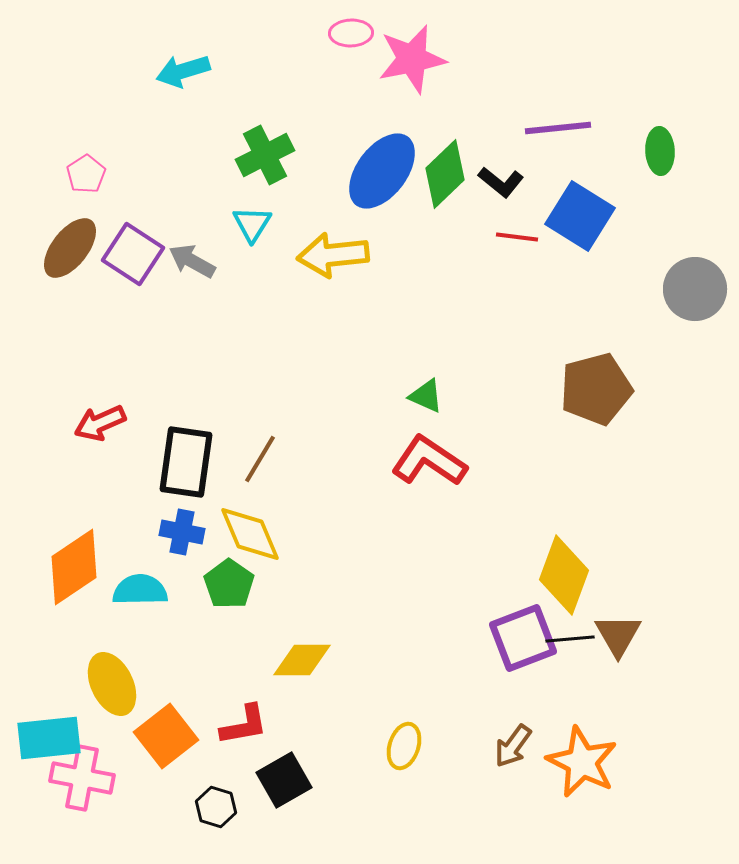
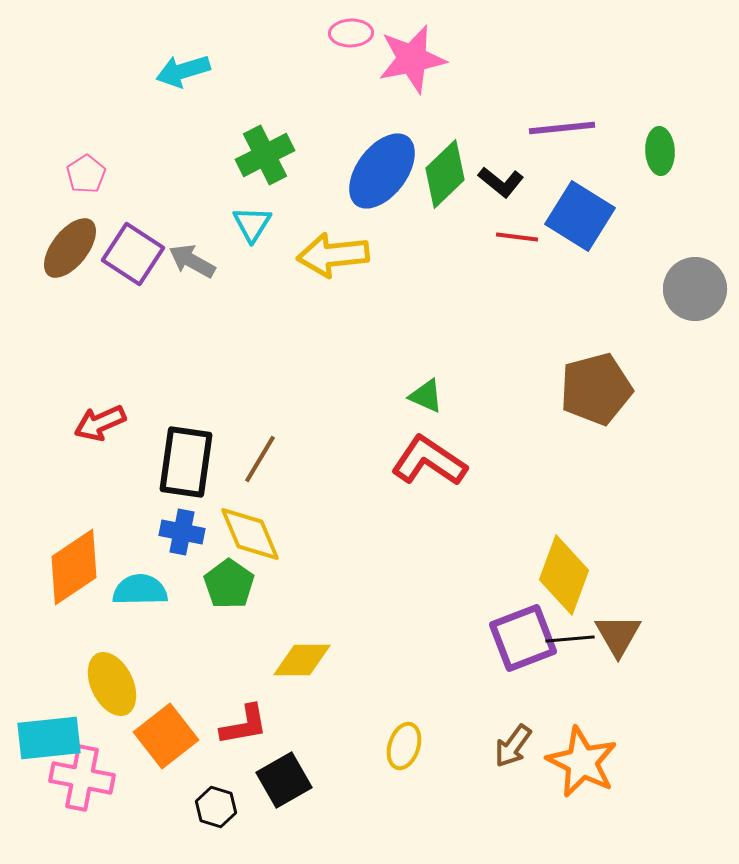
purple line at (558, 128): moved 4 px right
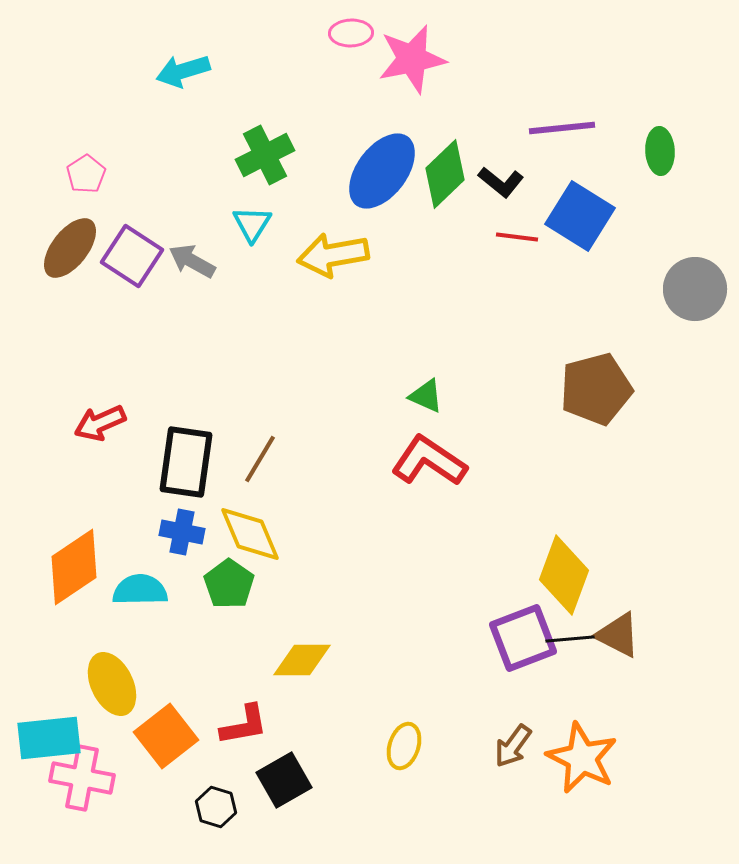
purple square at (133, 254): moved 1 px left, 2 px down
yellow arrow at (333, 255): rotated 4 degrees counterclockwise
brown triangle at (618, 635): rotated 33 degrees counterclockwise
orange star at (582, 762): moved 4 px up
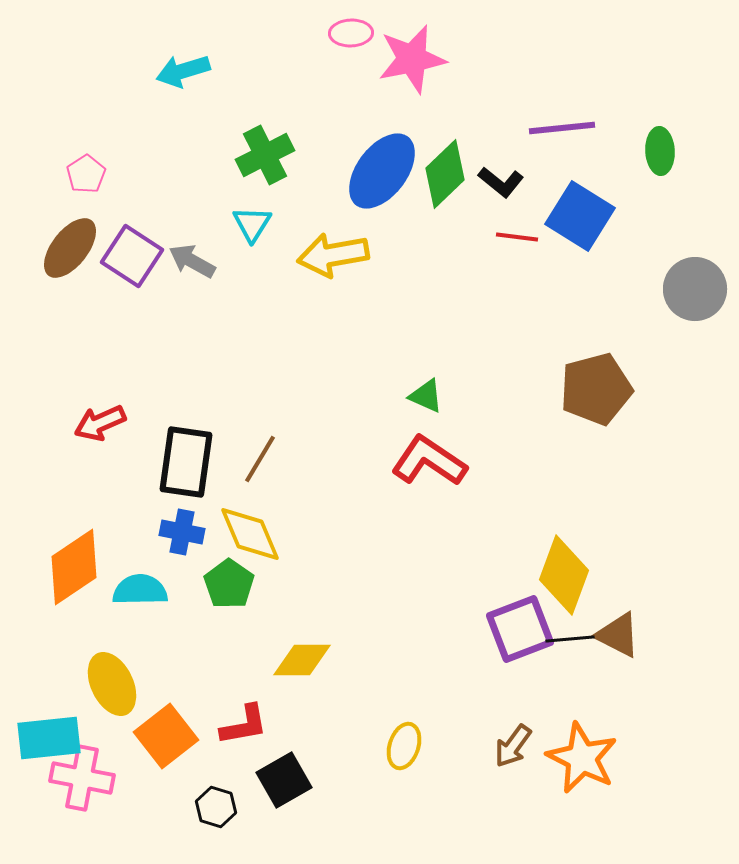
purple square at (523, 638): moved 3 px left, 9 px up
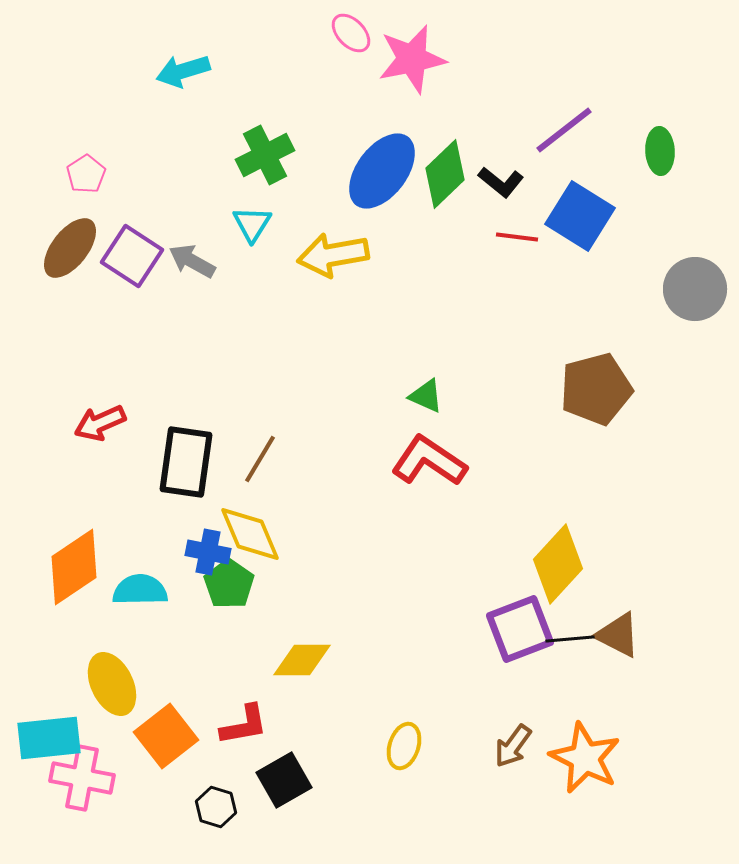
pink ellipse at (351, 33): rotated 48 degrees clockwise
purple line at (562, 128): moved 2 px right, 2 px down; rotated 32 degrees counterclockwise
blue cross at (182, 532): moved 26 px right, 20 px down
yellow diamond at (564, 575): moved 6 px left, 11 px up; rotated 22 degrees clockwise
orange star at (582, 758): moved 3 px right
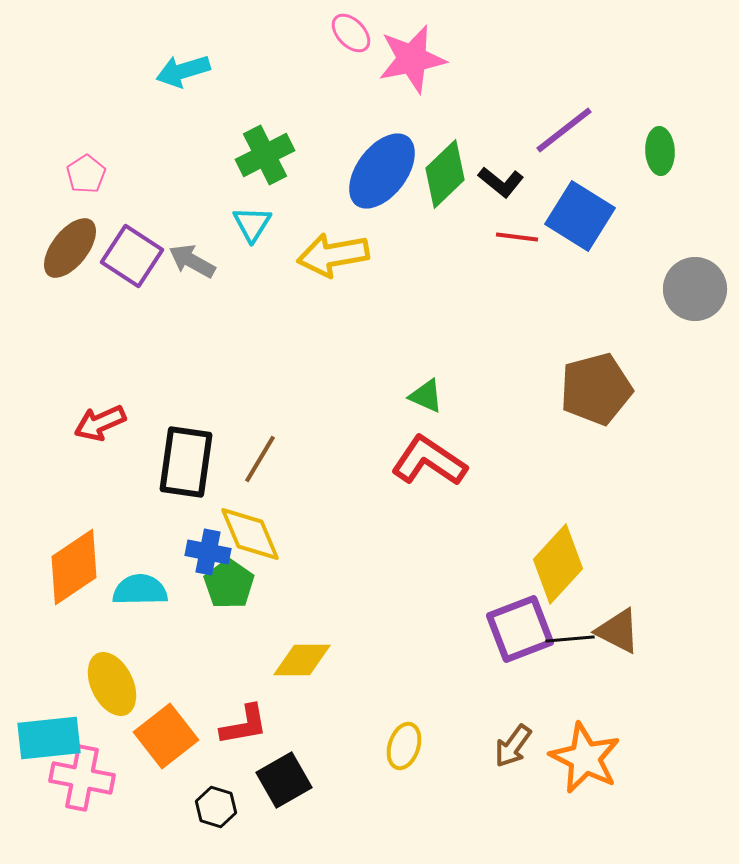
brown triangle at (618, 635): moved 4 px up
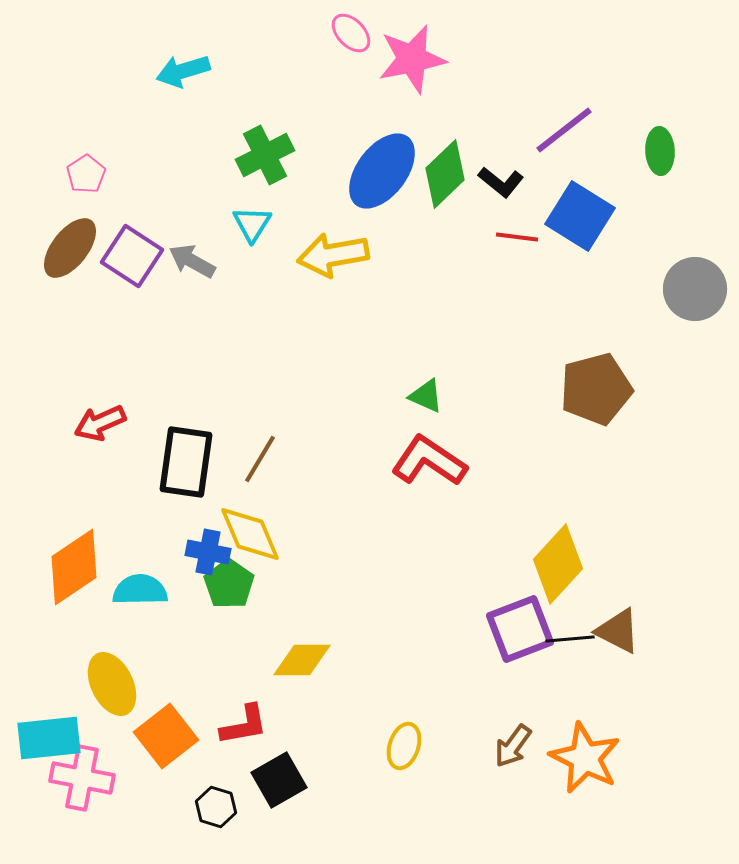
black square at (284, 780): moved 5 px left
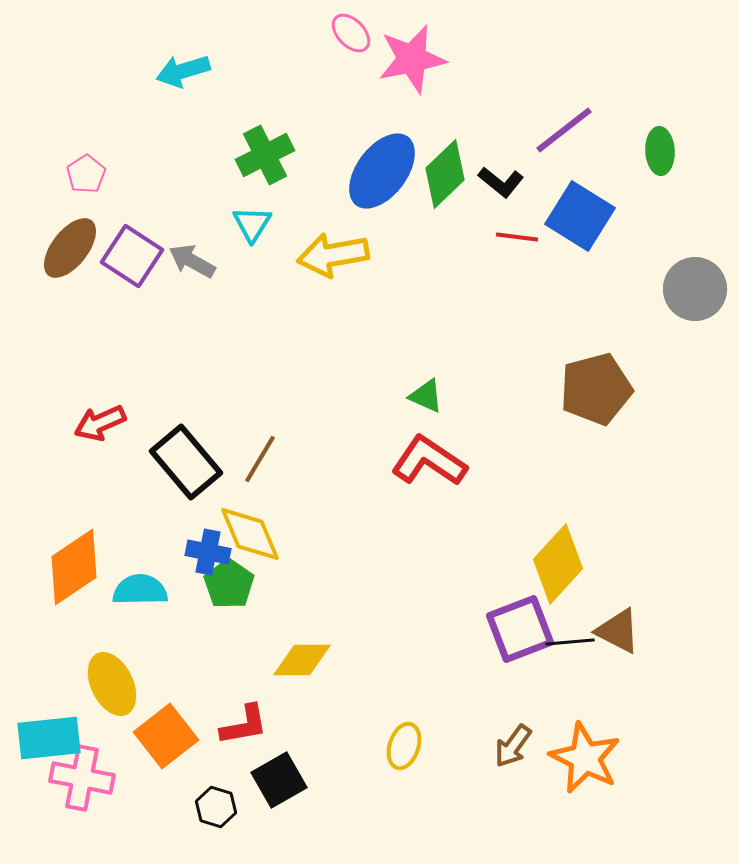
black rectangle at (186, 462): rotated 48 degrees counterclockwise
black line at (570, 639): moved 3 px down
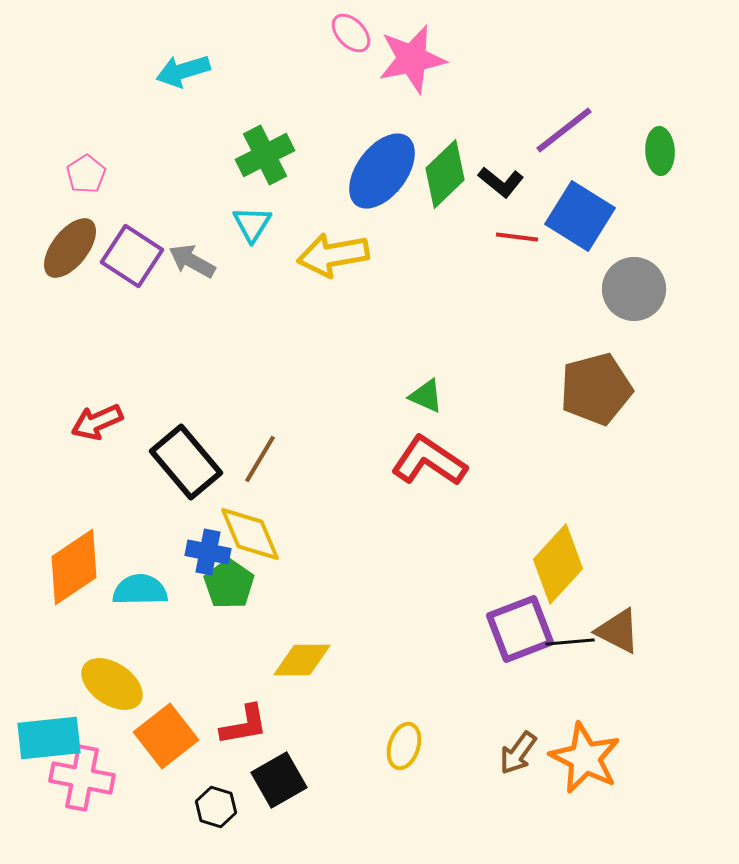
gray circle at (695, 289): moved 61 px left
red arrow at (100, 423): moved 3 px left, 1 px up
yellow ellipse at (112, 684): rotated 30 degrees counterclockwise
brown arrow at (513, 746): moved 5 px right, 7 px down
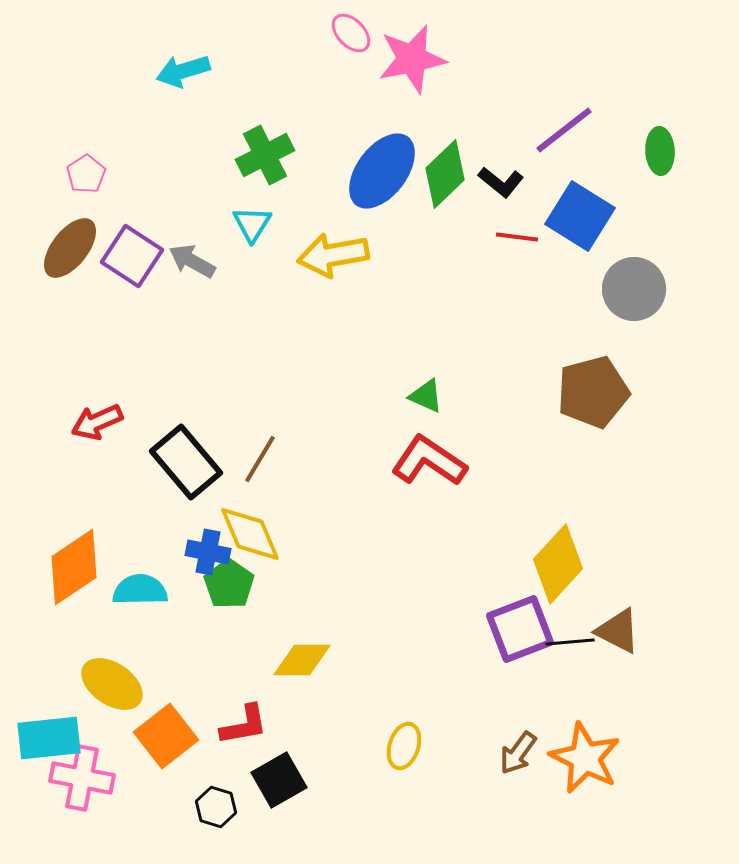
brown pentagon at (596, 389): moved 3 px left, 3 px down
